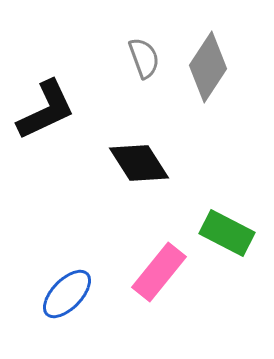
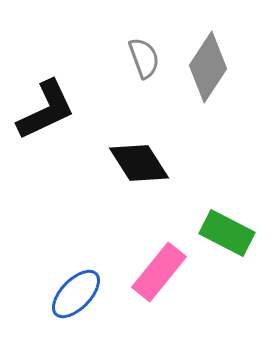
blue ellipse: moved 9 px right
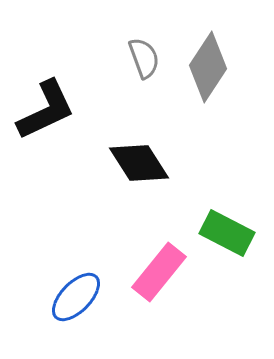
blue ellipse: moved 3 px down
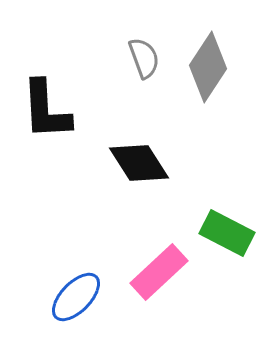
black L-shape: rotated 112 degrees clockwise
pink rectangle: rotated 8 degrees clockwise
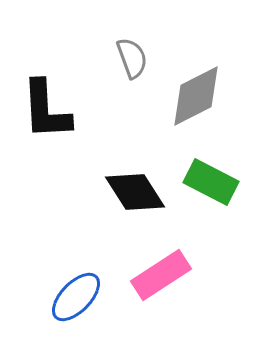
gray semicircle: moved 12 px left
gray diamond: moved 12 px left, 29 px down; rotated 30 degrees clockwise
black diamond: moved 4 px left, 29 px down
green rectangle: moved 16 px left, 51 px up
pink rectangle: moved 2 px right, 3 px down; rotated 10 degrees clockwise
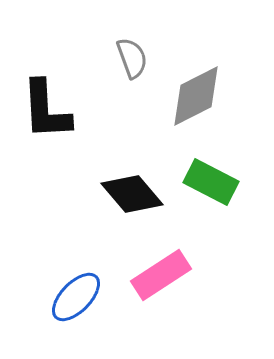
black diamond: moved 3 px left, 2 px down; rotated 8 degrees counterclockwise
